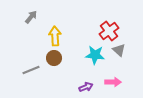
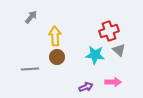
red cross: rotated 18 degrees clockwise
brown circle: moved 3 px right, 1 px up
gray line: moved 1 px left, 1 px up; rotated 18 degrees clockwise
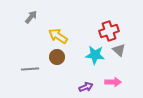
yellow arrow: moved 3 px right; rotated 54 degrees counterclockwise
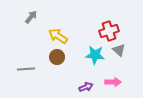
gray line: moved 4 px left
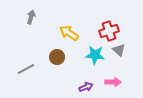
gray arrow: rotated 24 degrees counterclockwise
yellow arrow: moved 11 px right, 3 px up
gray line: rotated 24 degrees counterclockwise
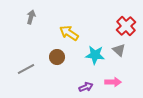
red cross: moved 17 px right, 5 px up; rotated 24 degrees counterclockwise
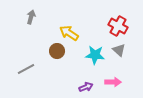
red cross: moved 8 px left; rotated 18 degrees counterclockwise
brown circle: moved 6 px up
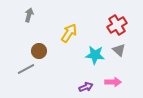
gray arrow: moved 2 px left, 2 px up
red cross: moved 1 px left, 1 px up; rotated 30 degrees clockwise
yellow arrow: rotated 90 degrees clockwise
brown circle: moved 18 px left
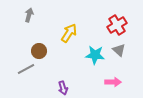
purple arrow: moved 23 px left, 1 px down; rotated 96 degrees clockwise
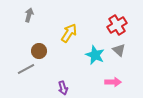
cyan star: rotated 18 degrees clockwise
